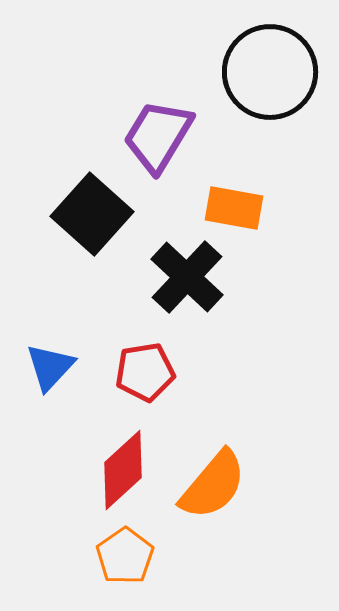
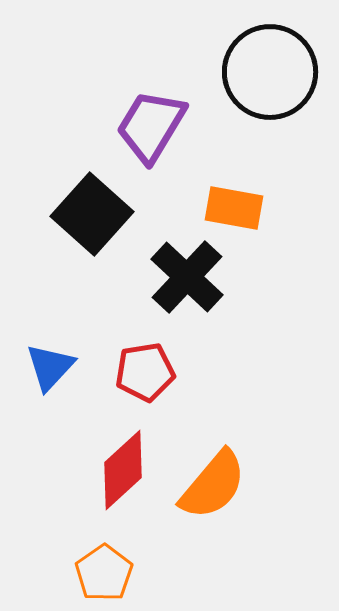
purple trapezoid: moved 7 px left, 10 px up
orange pentagon: moved 21 px left, 17 px down
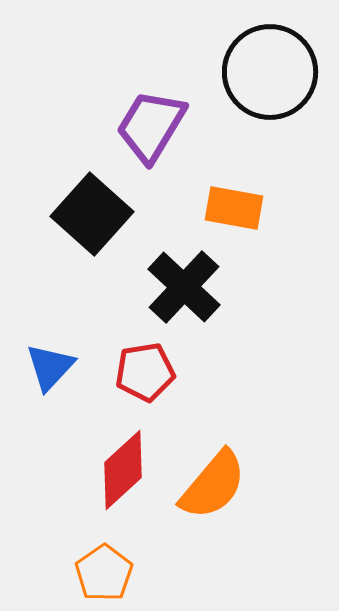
black cross: moved 3 px left, 10 px down
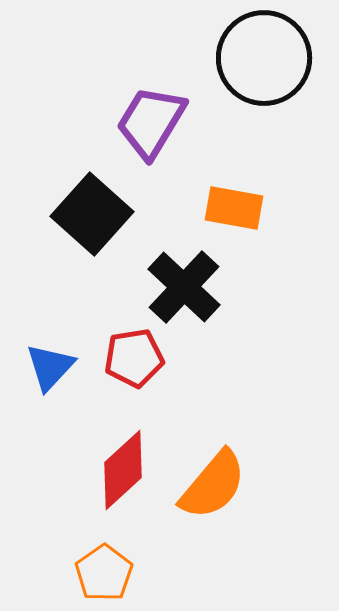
black circle: moved 6 px left, 14 px up
purple trapezoid: moved 4 px up
red pentagon: moved 11 px left, 14 px up
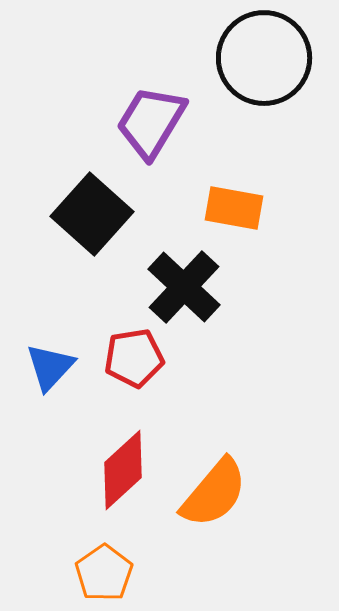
orange semicircle: moved 1 px right, 8 px down
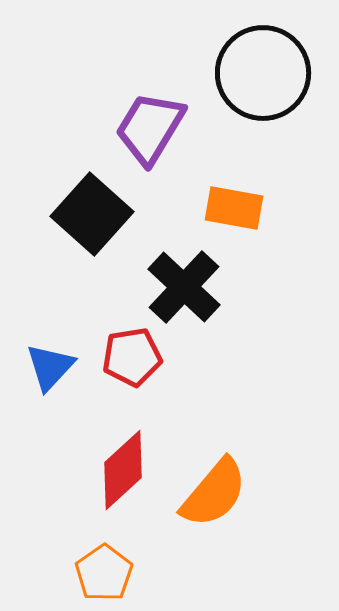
black circle: moved 1 px left, 15 px down
purple trapezoid: moved 1 px left, 6 px down
red pentagon: moved 2 px left, 1 px up
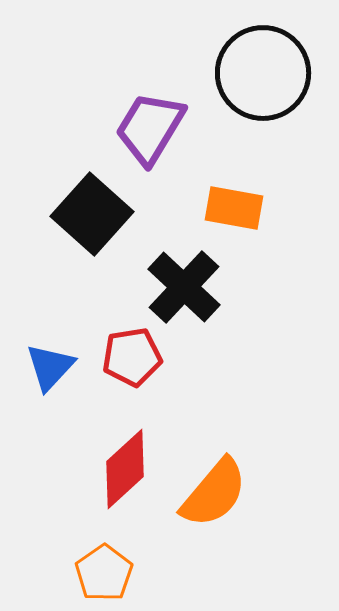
red diamond: moved 2 px right, 1 px up
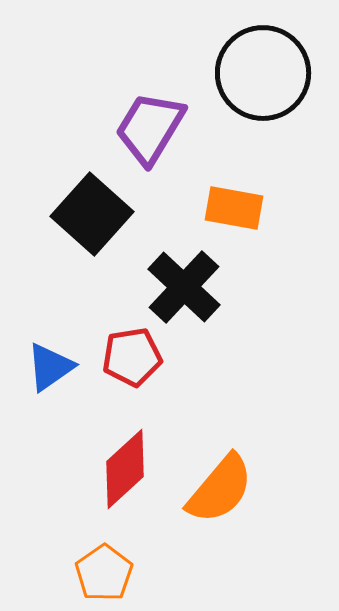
blue triangle: rotated 12 degrees clockwise
orange semicircle: moved 6 px right, 4 px up
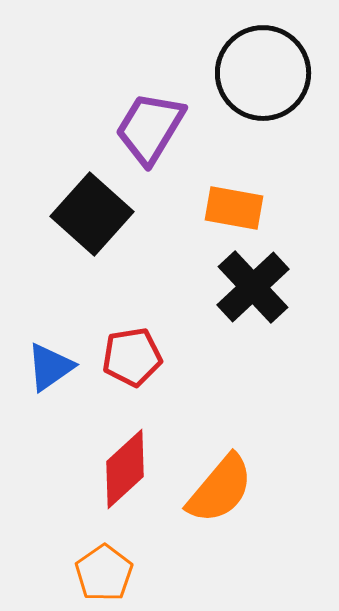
black cross: moved 69 px right; rotated 4 degrees clockwise
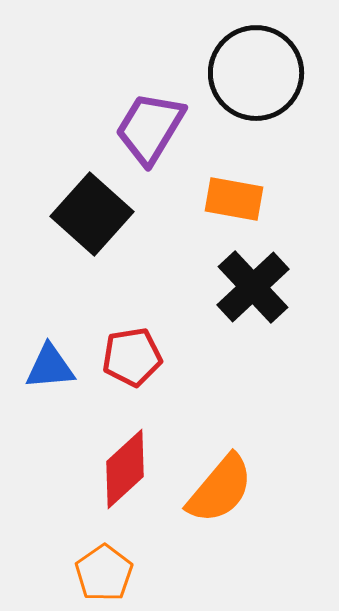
black circle: moved 7 px left
orange rectangle: moved 9 px up
blue triangle: rotated 30 degrees clockwise
